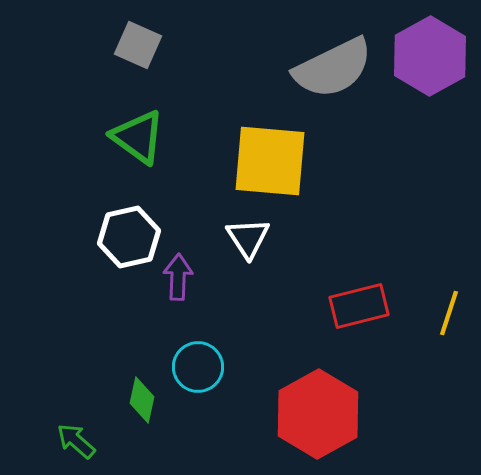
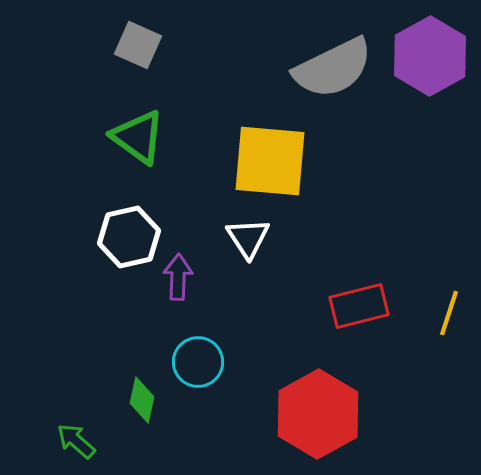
cyan circle: moved 5 px up
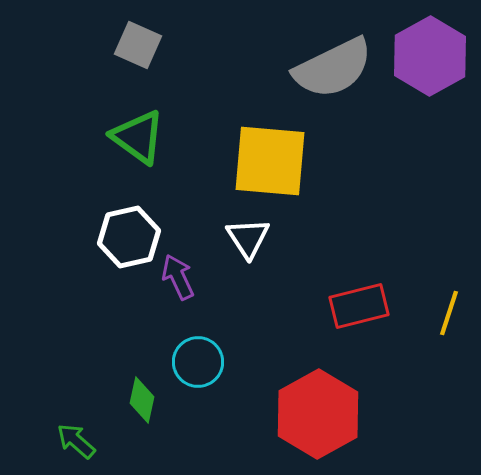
purple arrow: rotated 27 degrees counterclockwise
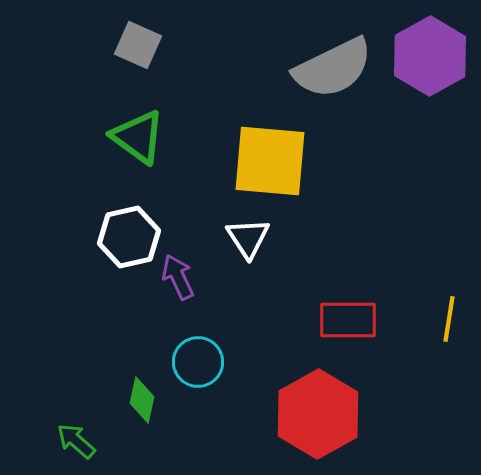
red rectangle: moved 11 px left, 14 px down; rotated 14 degrees clockwise
yellow line: moved 6 px down; rotated 9 degrees counterclockwise
